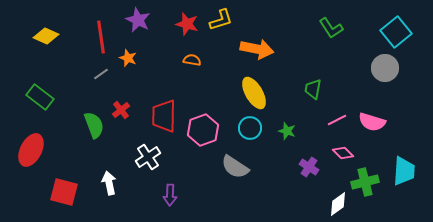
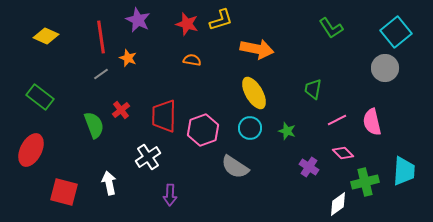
pink semicircle: rotated 60 degrees clockwise
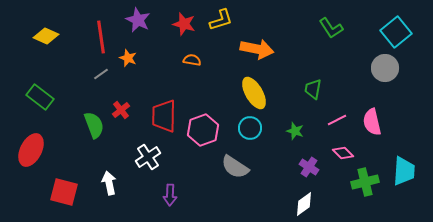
red star: moved 3 px left
green star: moved 8 px right
white diamond: moved 34 px left
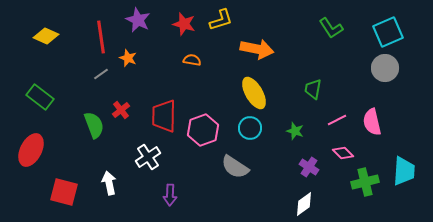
cyan square: moved 8 px left; rotated 16 degrees clockwise
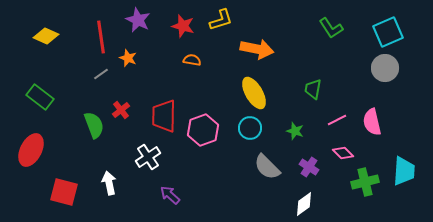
red star: moved 1 px left, 2 px down
gray semicircle: moved 32 px right; rotated 12 degrees clockwise
purple arrow: rotated 130 degrees clockwise
